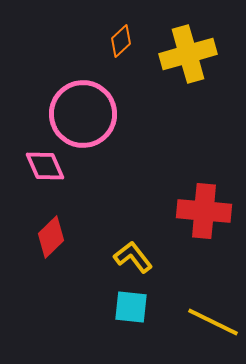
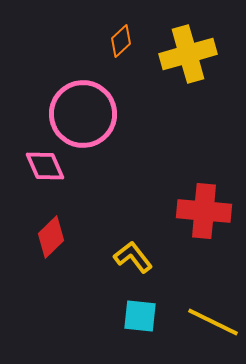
cyan square: moved 9 px right, 9 px down
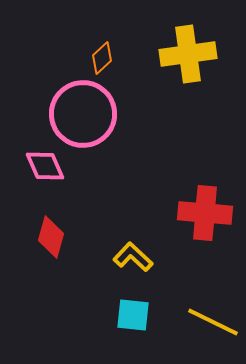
orange diamond: moved 19 px left, 17 px down
yellow cross: rotated 8 degrees clockwise
red cross: moved 1 px right, 2 px down
red diamond: rotated 30 degrees counterclockwise
yellow L-shape: rotated 9 degrees counterclockwise
cyan square: moved 7 px left, 1 px up
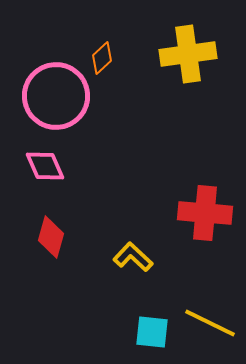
pink circle: moved 27 px left, 18 px up
cyan square: moved 19 px right, 17 px down
yellow line: moved 3 px left, 1 px down
